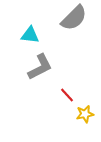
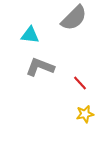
gray L-shape: rotated 132 degrees counterclockwise
red line: moved 13 px right, 12 px up
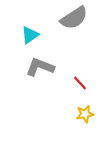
gray semicircle: rotated 12 degrees clockwise
cyan triangle: rotated 42 degrees counterclockwise
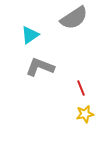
red line: moved 1 px right, 5 px down; rotated 21 degrees clockwise
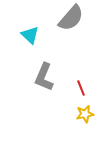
gray semicircle: moved 3 px left; rotated 16 degrees counterclockwise
cyan triangle: rotated 42 degrees counterclockwise
gray L-shape: moved 4 px right, 10 px down; rotated 88 degrees counterclockwise
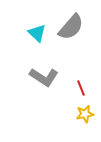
gray semicircle: moved 9 px down
cyan triangle: moved 7 px right, 2 px up
gray L-shape: rotated 80 degrees counterclockwise
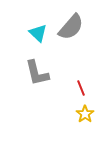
cyan triangle: moved 1 px right
gray L-shape: moved 7 px left, 4 px up; rotated 44 degrees clockwise
yellow star: rotated 24 degrees counterclockwise
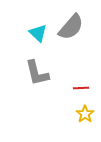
red line: rotated 70 degrees counterclockwise
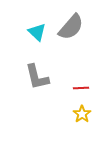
cyan triangle: moved 1 px left, 1 px up
gray L-shape: moved 4 px down
yellow star: moved 3 px left
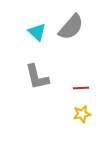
yellow star: rotated 24 degrees clockwise
